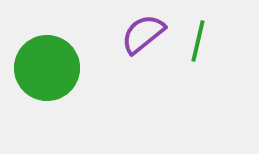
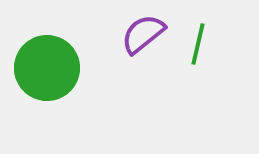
green line: moved 3 px down
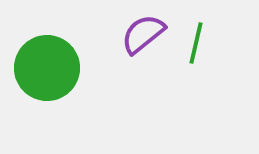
green line: moved 2 px left, 1 px up
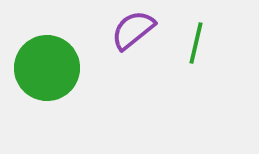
purple semicircle: moved 10 px left, 4 px up
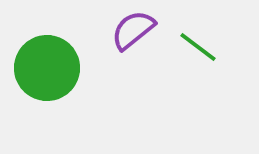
green line: moved 2 px right, 4 px down; rotated 66 degrees counterclockwise
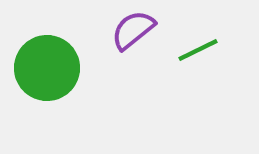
green line: moved 3 px down; rotated 63 degrees counterclockwise
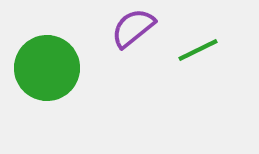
purple semicircle: moved 2 px up
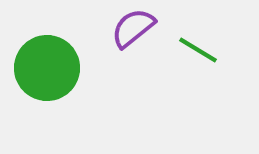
green line: rotated 57 degrees clockwise
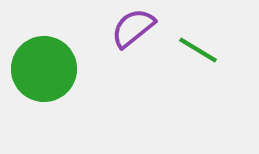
green circle: moved 3 px left, 1 px down
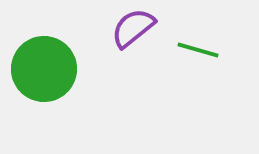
green line: rotated 15 degrees counterclockwise
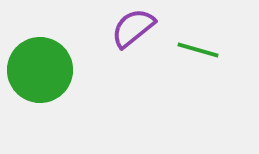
green circle: moved 4 px left, 1 px down
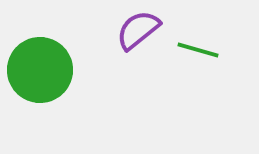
purple semicircle: moved 5 px right, 2 px down
